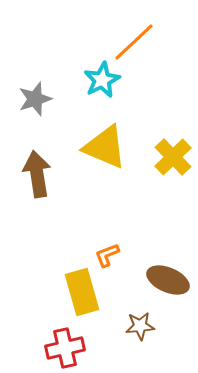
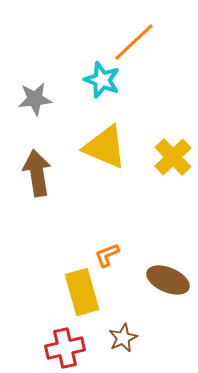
cyan star: rotated 24 degrees counterclockwise
gray star: rotated 12 degrees clockwise
brown arrow: moved 1 px up
brown star: moved 17 px left, 12 px down; rotated 20 degrees counterclockwise
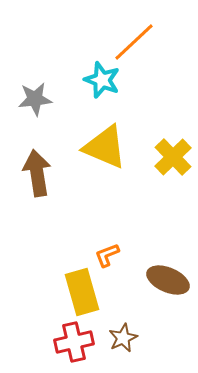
red cross: moved 9 px right, 6 px up
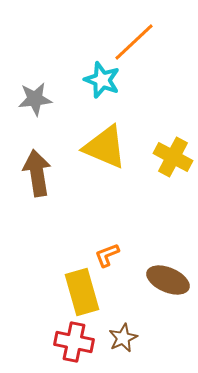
yellow cross: rotated 18 degrees counterclockwise
red cross: rotated 24 degrees clockwise
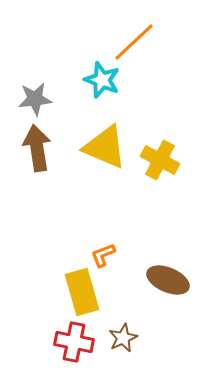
yellow cross: moved 13 px left, 3 px down
brown arrow: moved 25 px up
orange L-shape: moved 4 px left
